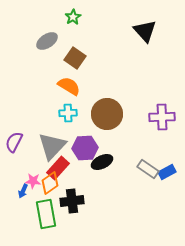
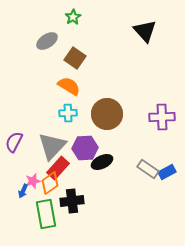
pink star: rotated 21 degrees counterclockwise
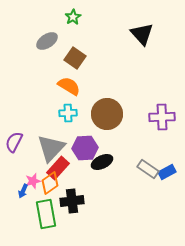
black triangle: moved 3 px left, 3 px down
gray triangle: moved 1 px left, 2 px down
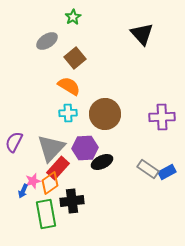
brown square: rotated 15 degrees clockwise
brown circle: moved 2 px left
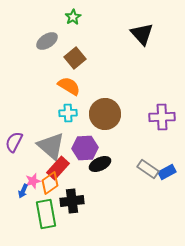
gray triangle: moved 2 px up; rotated 32 degrees counterclockwise
black ellipse: moved 2 px left, 2 px down
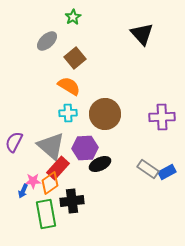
gray ellipse: rotated 10 degrees counterclockwise
pink star: rotated 14 degrees clockwise
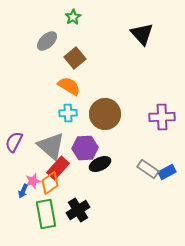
pink star: rotated 14 degrees counterclockwise
black cross: moved 6 px right, 9 px down; rotated 25 degrees counterclockwise
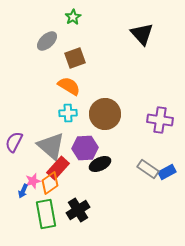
brown square: rotated 20 degrees clockwise
purple cross: moved 2 px left, 3 px down; rotated 10 degrees clockwise
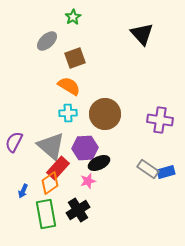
black ellipse: moved 1 px left, 1 px up
blue rectangle: moved 1 px left; rotated 12 degrees clockwise
pink star: moved 55 px right
